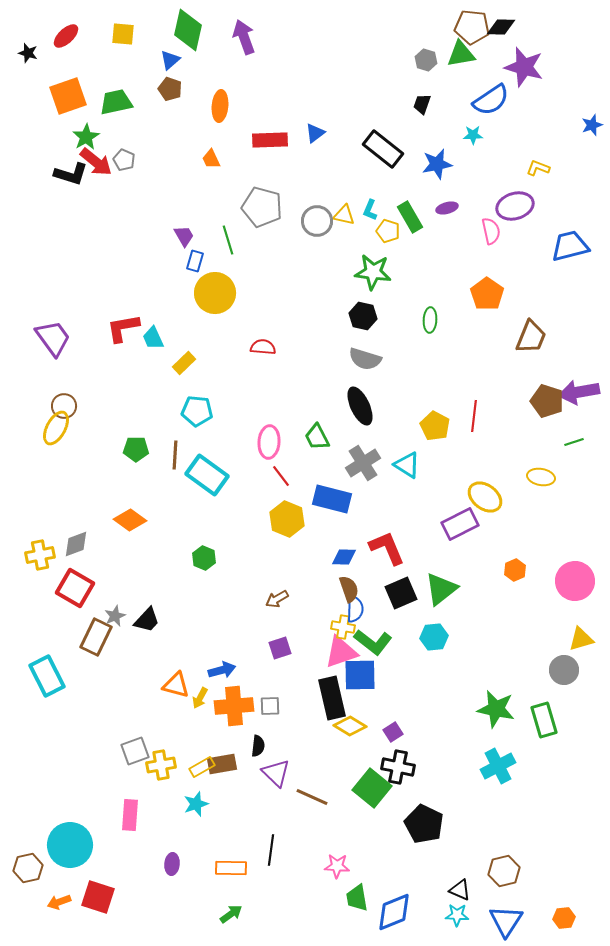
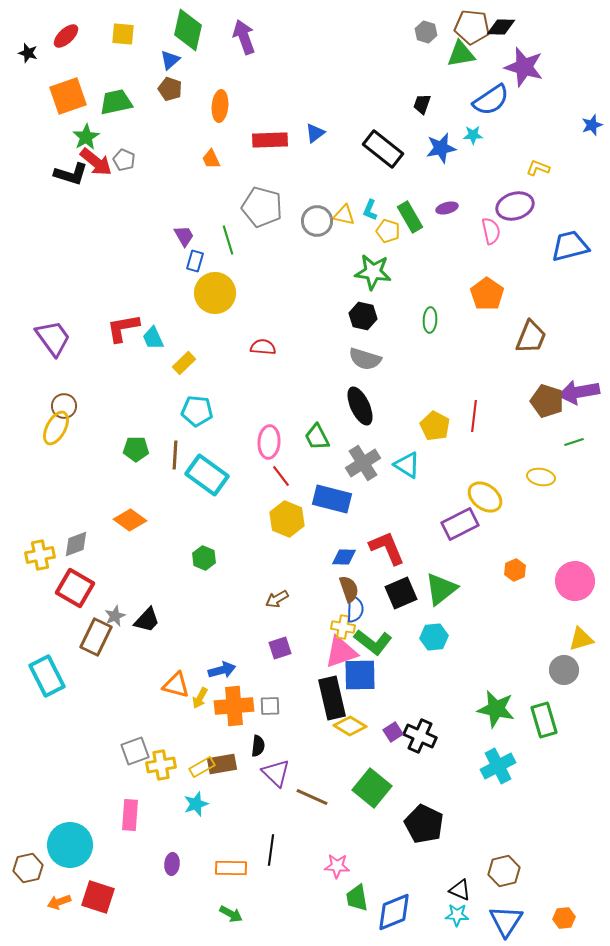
gray hexagon at (426, 60): moved 28 px up
blue star at (437, 164): moved 4 px right, 16 px up
black cross at (398, 767): moved 22 px right, 31 px up; rotated 12 degrees clockwise
green arrow at (231, 914): rotated 65 degrees clockwise
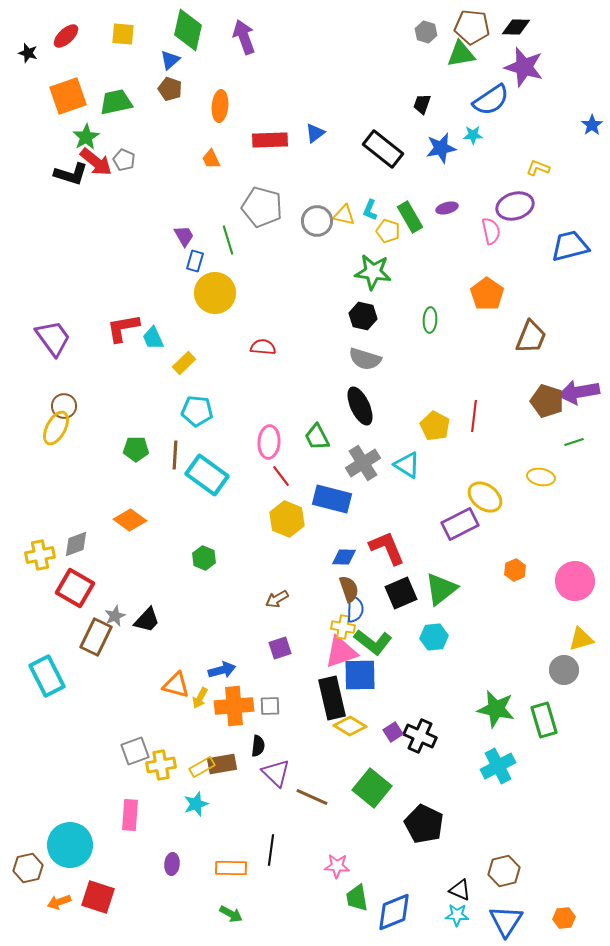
black diamond at (501, 27): moved 15 px right
blue star at (592, 125): rotated 15 degrees counterclockwise
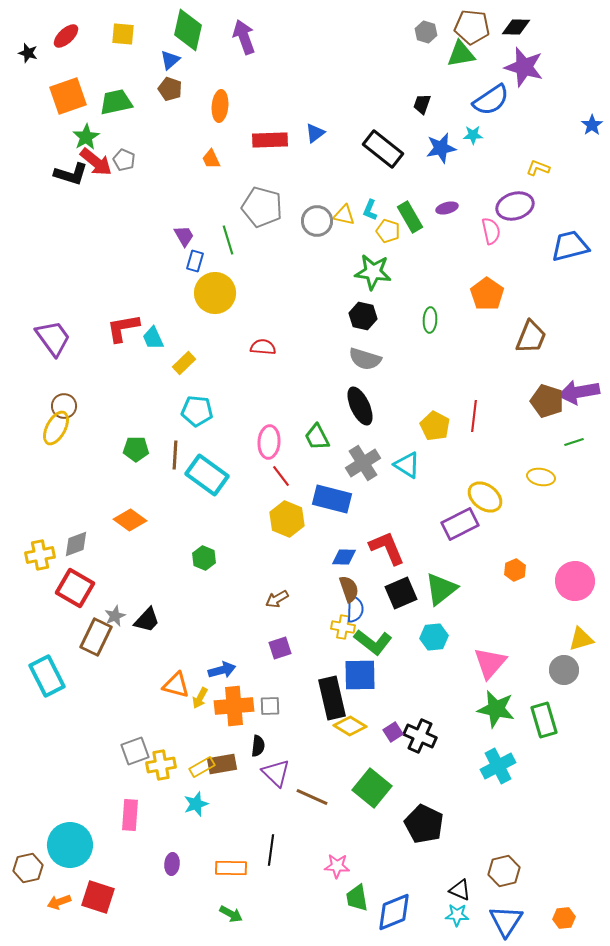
pink triangle at (341, 652): moved 149 px right, 11 px down; rotated 30 degrees counterclockwise
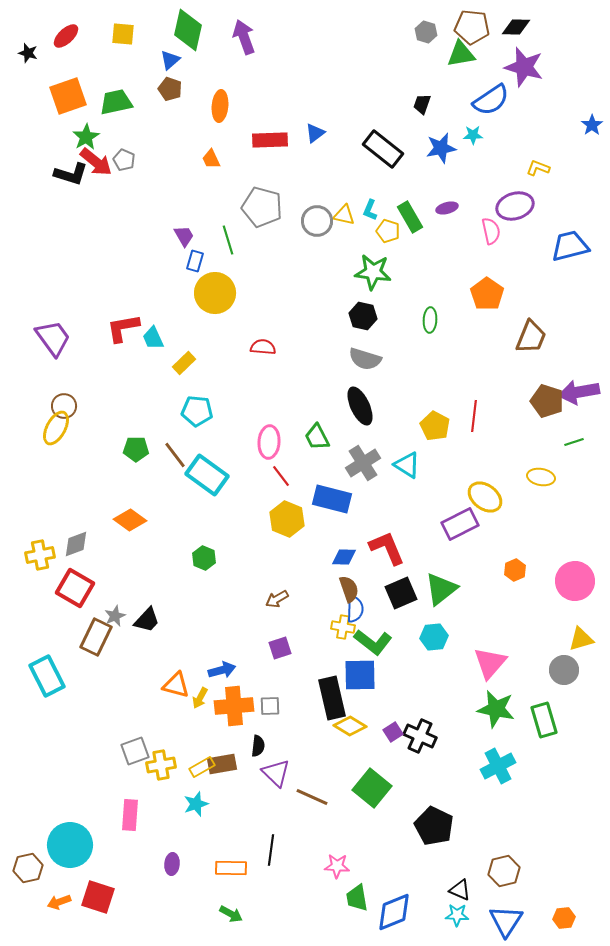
brown line at (175, 455): rotated 40 degrees counterclockwise
black pentagon at (424, 824): moved 10 px right, 2 px down
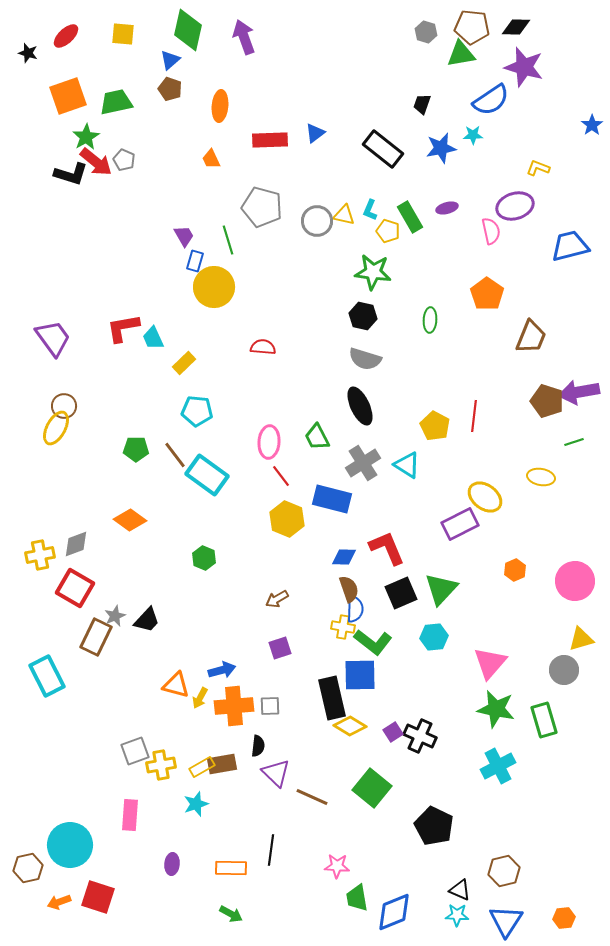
yellow circle at (215, 293): moved 1 px left, 6 px up
green triangle at (441, 589): rotated 9 degrees counterclockwise
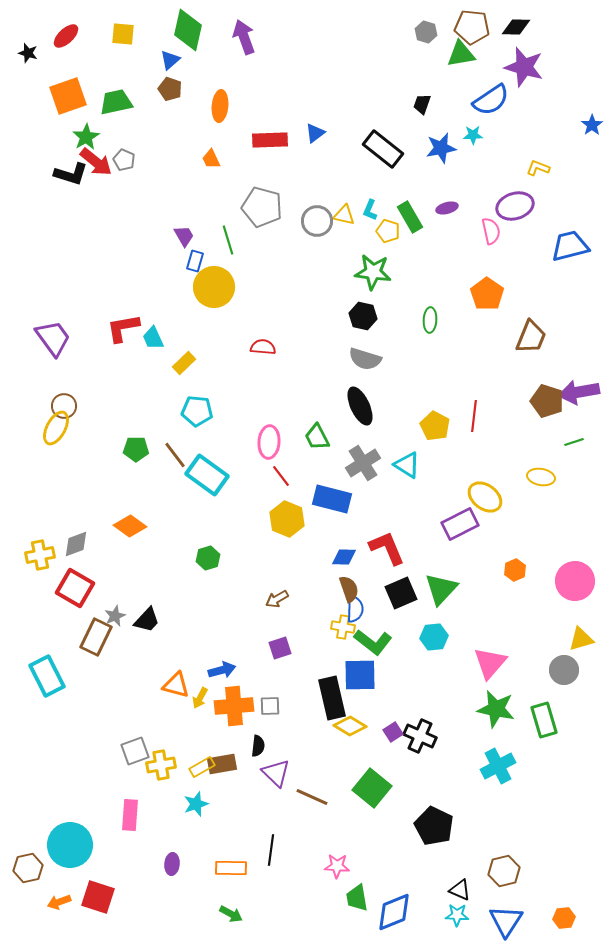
orange diamond at (130, 520): moved 6 px down
green hexagon at (204, 558): moved 4 px right; rotated 20 degrees clockwise
